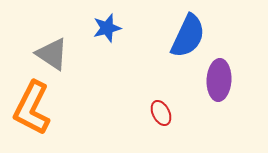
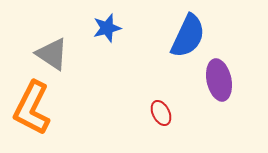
purple ellipse: rotated 15 degrees counterclockwise
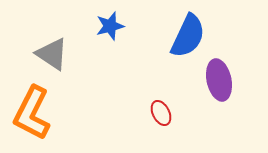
blue star: moved 3 px right, 2 px up
orange L-shape: moved 5 px down
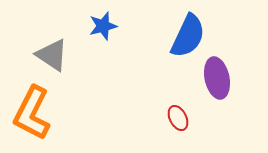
blue star: moved 7 px left
gray triangle: moved 1 px down
purple ellipse: moved 2 px left, 2 px up
red ellipse: moved 17 px right, 5 px down
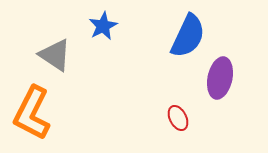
blue star: rotated 12 degrees counterclockwise
gray triangle: moved 3 px right
purple ellipse: moved 3 px right; rotated 24 degrees clockwise
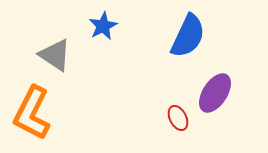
purple ellipse: moved 5 px left, 15 px down; rotated 21 degrees clockwise
